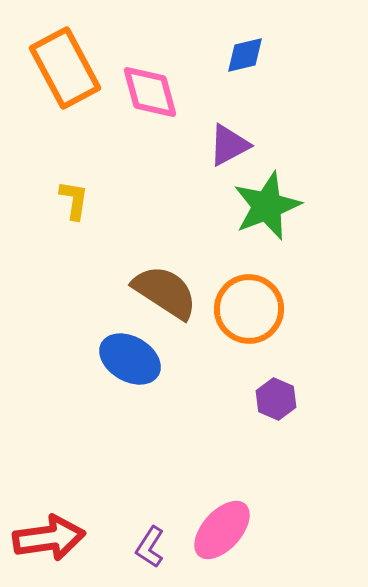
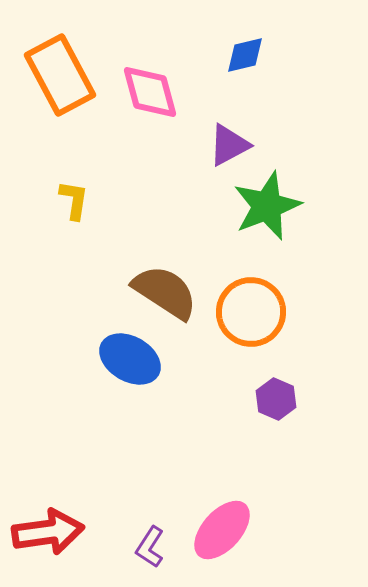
orange rectangle: moved 5 px left, 7 px down
orange circle: moved 2 px right, 3 px down
red arrow: moved 1 px left, 6 px up
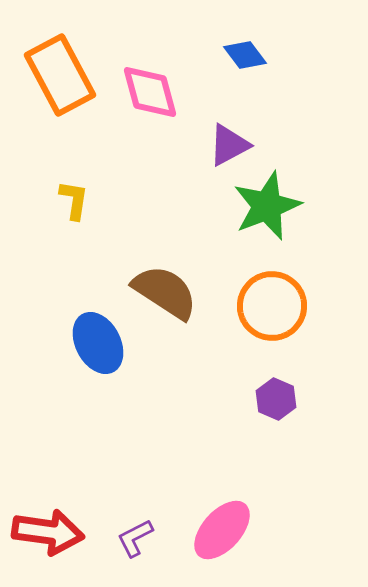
blue diamond: rotated 66 degrees clockwise
orange circle: moved 21 px right, 6 px up
blue ellipse: moved 32 px left, 16 px up; rotated 32 degrees clockwise
red arrow: rotated 16 degrees clockwise
purple L-shape: moved 15 px left, 9 px up; rotated 30 degrees clockwise
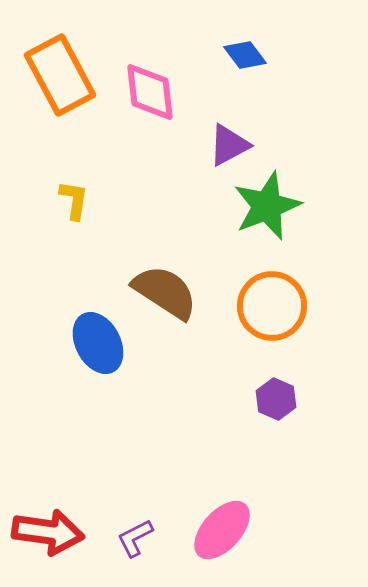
pink diamond: rotated 8 degrees clockwise
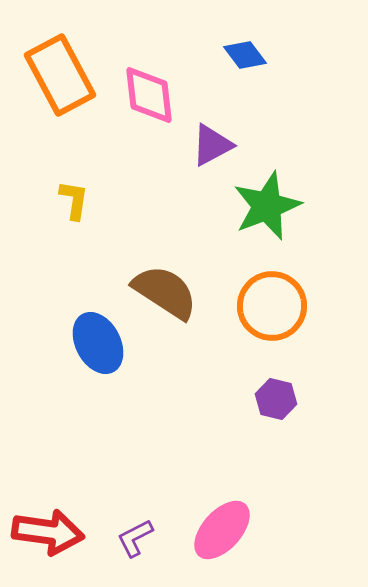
pink diamond: moved 1 px left, 3 px down
purple triangle: moved 17 px left
purple hexagon: rotated 9 degrees counterclockwise
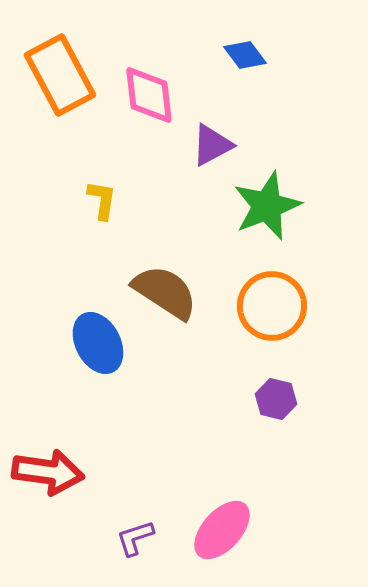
yellow L-shape: moved 28 px right
red arrow: moved 60 px up
purple L-shape: rotated 9 degrees clockwise
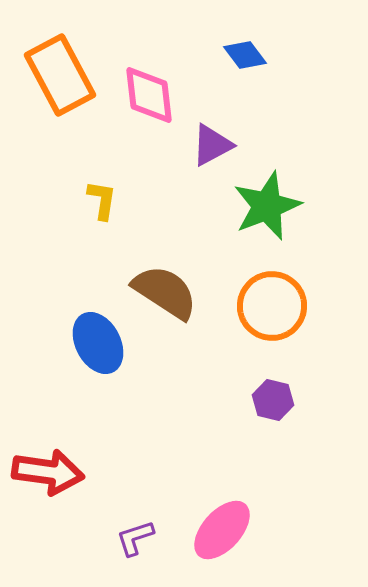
purple hexagon: moved 3 px left, 1 px down
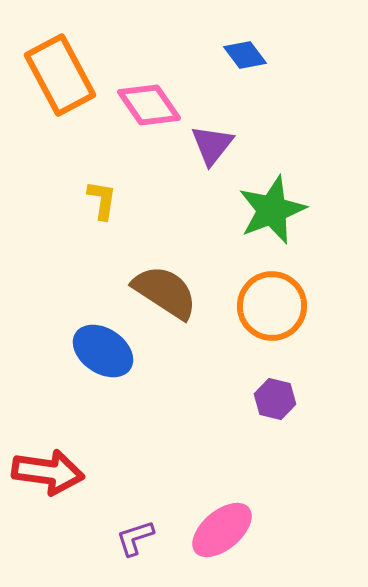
pink diamond: moved 10 px down; rotated 28 degrees counterclockwise
purple triangle: rotated 24 degrees counterclockwise
green star: moved 5 px right, 4 px down
blue ellipse: moved 5 px right, 8 px down; rotated 28 degrees counterclockwise
purple hexagon: moved 2 px right, 1 px up
pink ellipse: rotated 8 degrees clockwise
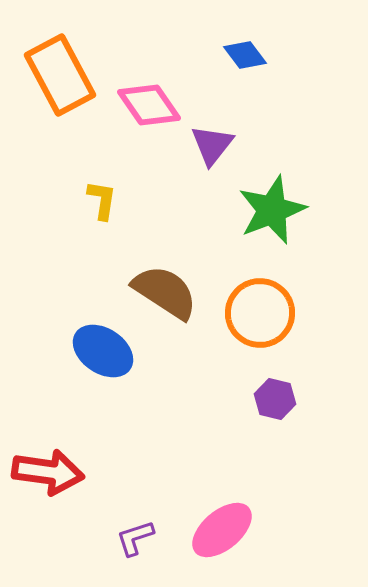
orange circle: moved 12 px left, 7 px down
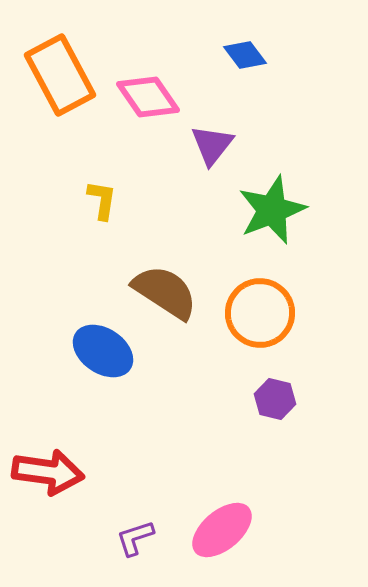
pink diamond: moved 1 px left, 8 px up
